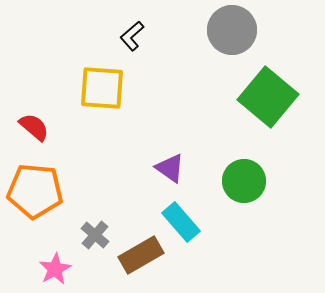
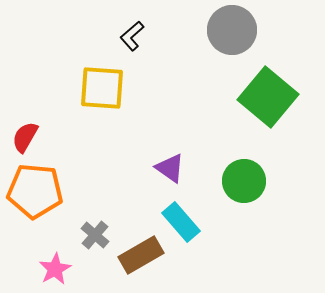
red semicircle: moved 9 px left, 10 px down; rotated 100 degrees counterclockwise
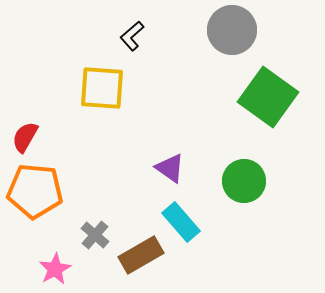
green square: rotated 4 degrees counterclockwise
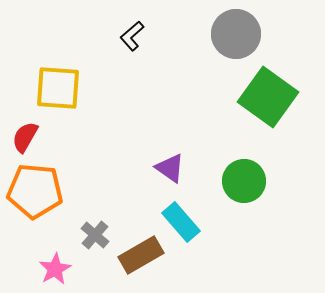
gray circle: moved 4 px right, 4 px down
yellow square: moved 44 px left
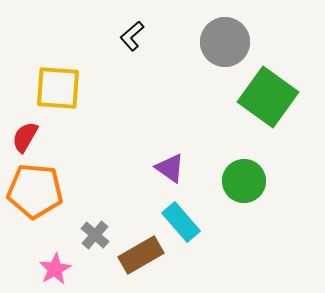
gray circle: moved 11 px left, 8 px down
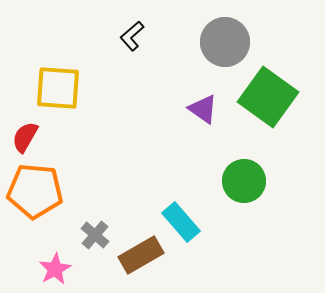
purple triangle: moved 33 px right, 59 px up
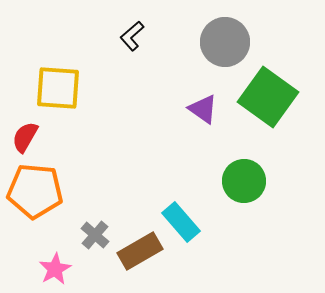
brown rectangle: moved 1 px left, 4 px up
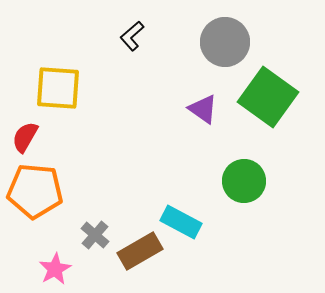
cyan rectangle: rotated 21 degrees counterclockwise
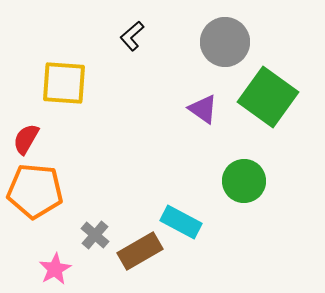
yellow square: moved 6 px right, 5 px up
red semicircle: moved 1 px right, 2 px down
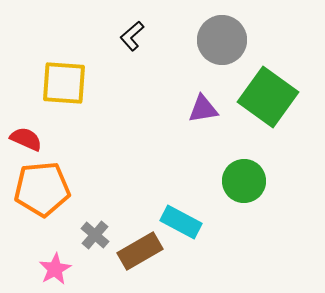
gray circle: moved 3 px left, 2 px up
purple triangle: rotated 44 degrees counterclockwise
red semicircle: rotated 84 degrees clockwise
orange pentagon: moved 7 px right, 2 px up; rotated 10 degrees counterclockwise
